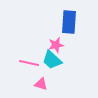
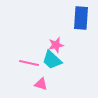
blue rectangle: moved 12 px right, 4 px up
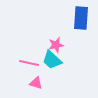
pink triangle: moved 5 px left, 1 px up
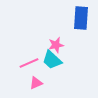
pink line: rotated 36 degrees counterclockwise
pink triangle: rotated 40 degrees counterclockwise
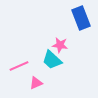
blue rectangle: rotated 25 degrees counterclockwise
pink star: moved 4 px right; rotated 21 degrees clockwise
pink line: moved 10 px left, 3 px down
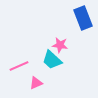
blue rectangle: moved 2 px right
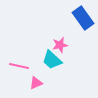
blue rectangle: rotated 15 degrees counterclockwise
pink star: rotated 21 degrees counterclockwise
pink line: rotated 36 degrees clockwise
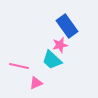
blue rectangle: moved 16 px left, 8 px down
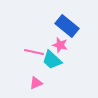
blue rectangle: rotated 15 degrees counterclockwise
pink star: rotated 28 degrees clockwise
pink line: moved 15 px right, 14 px up
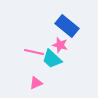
cyan trapezoid: moved 1 px up
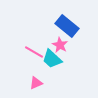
pink star: rotated 14 degrees clockwise
pink line: rotated 18 degrees clockwise
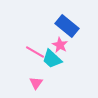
pink line: moved 1 px right
pink triangle: rotated 32 degrees counterclockwise
